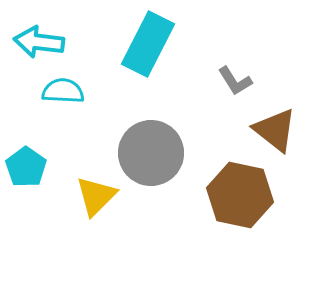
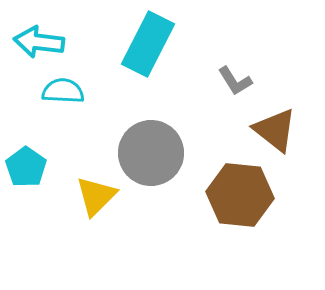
brown hexagon: rotated 6 degrees counterclockwise
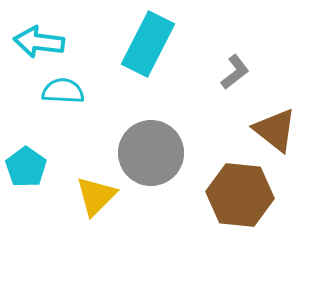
gray L-shape: moved 9 px up; rotated 96 degrees counterclockwise
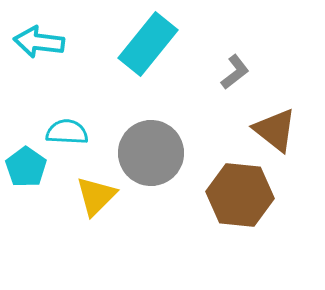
cyan rectangle: rotated 12 degrees clockwise
cyan semicircle: moved 4 px right, 41 px down
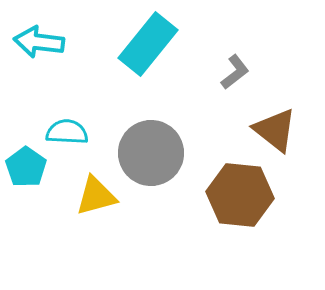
yellow triangle: rotated 30 degrees clockwise
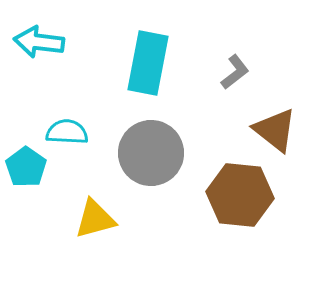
cyan rectangle: moved 19 px down; rotated 28 degrees counterclockwise
yellow triangle: moved 1 px left, 23 px down
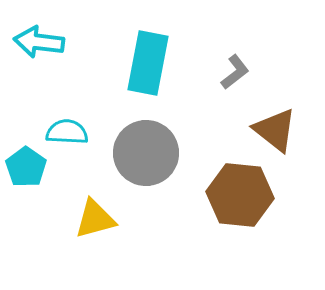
gray circle: moved 5 px left
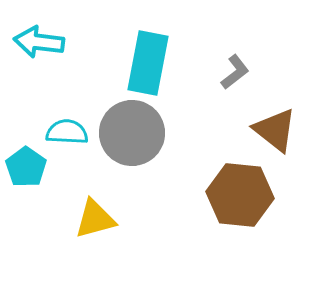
gray circle: moved 14 px left, 20 px up
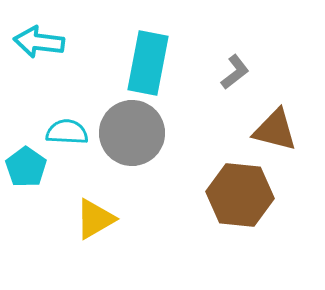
brown triangle: rotated 24 degrees counterclockwise
yellow triangle: rotated 15 degrees counterclockwise
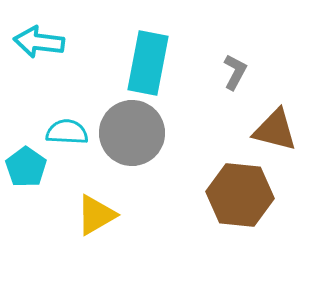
gray L-shape: rotated 24 degrees counterclockwise
yellow triangle: moved 1 px right, 4 px up
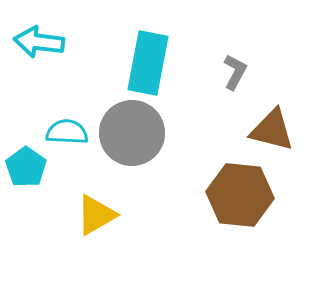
brown triangle: moved 3 px left
